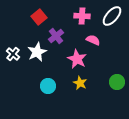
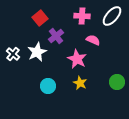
red square: moved 1 px right, 1 px down
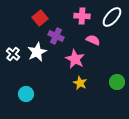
white ellipse: moved 1 px down
purple cross: rotated 28 degrees counterclockwise
pink star: moved 2 px left
cyan circle: moved 22 px left, 8 px down
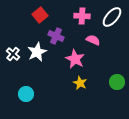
red square: moved 3 px up
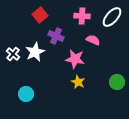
white star: moved 2 px left
pink star: rotated 18 degrees counterclockwise
yellow star: moved 2 px left, 1 px up
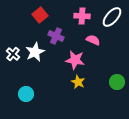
pink star: moved 1 px down
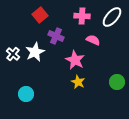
pink star: rotated 18 degrees clockwise
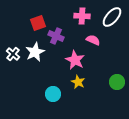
red square: moved 2 px left, 8 px down; rotated 21 degrees clockwise
cyan circle: moved 27 px right
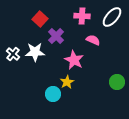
red square: moved 2 px right, 4 px up; rotated 28 degrees counterclockwise
purple cross: rotated 21 degrees clockwise
white star: rotated 24 degrees clockwise
pink star: moved 1 px left
yellow star: moved 11 px left; rotated 16 degrees clockwise
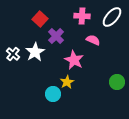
white star: rotated 30 degrees counterclockwise
